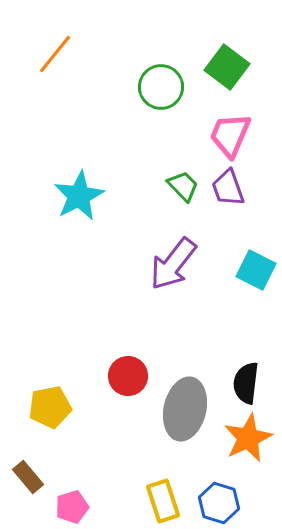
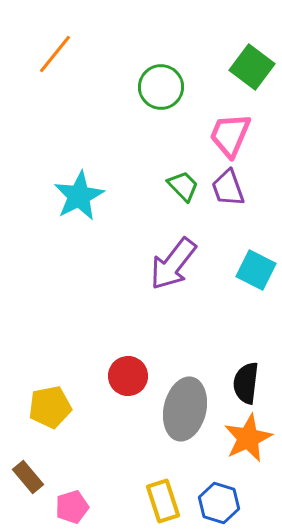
green square: moved 25 px right
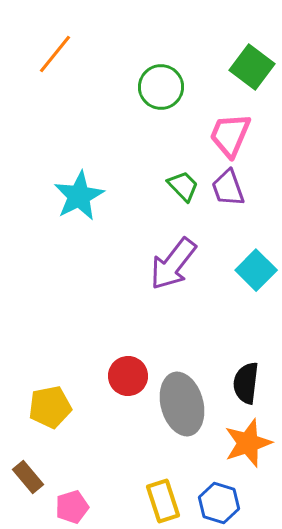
cyan square: rotated 18 degrees clockwise
gray ellipse: moved 3 px left, 5 px up; rotated 28 degrees counterclockwise
orange star: moved 5 px down; rotated 6 degrees clockwise
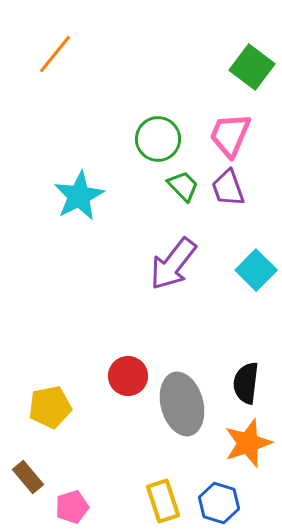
green circle: moved 3 px left, 52 px down
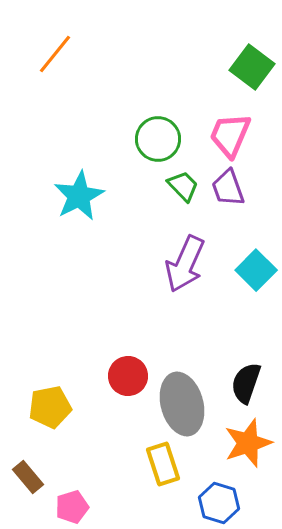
purple arrow: moved 12 px right; rotated 14 degrees counterclockwise
black semicircle: rotated 12 degrees clockwise
yellow rectangle: moved 37 px up
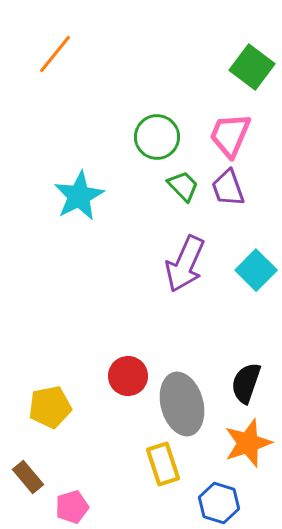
green circle: moved 1 px left, 2 px up
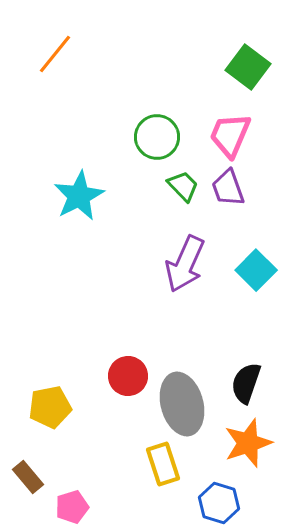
green square: moved 4 px left
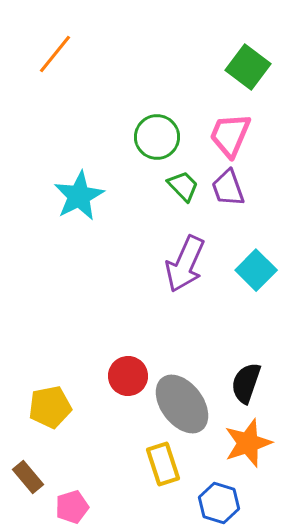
gray ellipse: rotated 22 degrees counterclockwise
